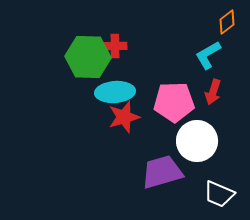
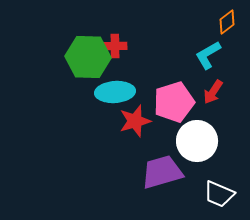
red arrow: rotated 15 degrees clockwise
pink pentagon: rotated 15 degrees counterclockwise
red star: moved 11 px right, 4 px down
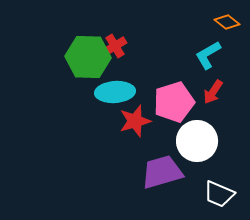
orange diamond: rotated 75 degrees clockwise
red cross: rotated 30 degrees counterclockwise
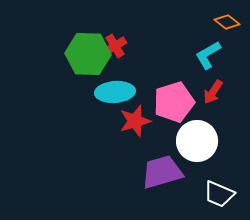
green hexagon: moved 3 px up
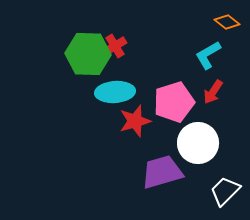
white circle: moved 1 px right, 2 px down
white trapezoid: moved 6 px right, 3 px up; rotated 112 degrees clockwise
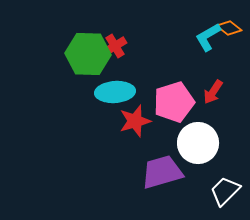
orange diamond: moved 2 px right, 6 px down
cyan L-shape: moved 18 px up
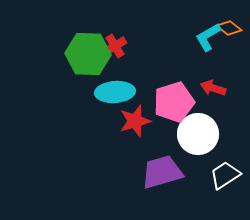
red arrow: moved 4 px up; rotated 75 degrees clockwise
white circle: moved 9 px up
white trapezoid: moved 16 px up; rotated 12 degrees clockwise
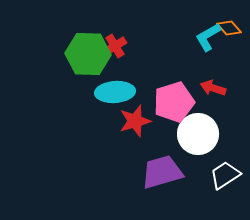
orange diamond: rotated 10 degrees clockwise
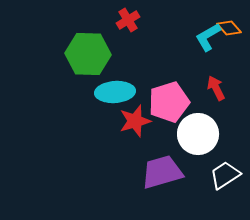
red cross: moved 13 px right, 26 px up
red arrow: moved 3 px right; rotated 45 degrees clockwise
pink pentagon: moved 5 px left
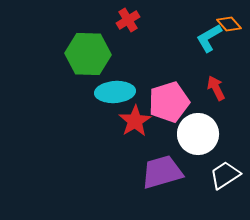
orange diamond: moved 4 px up
cyan L-shape: moved 1 px right, 1 px down
red star: rotated 16 degrees counterclockwise
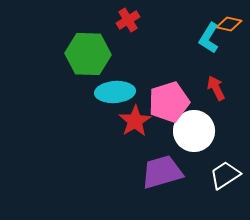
orange diamond: rotated 35 degrees counterclockwise
cyan L-shape: rotated 28 degrees counterclockwise
white circle: moved 4 px left, 3 px up
